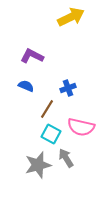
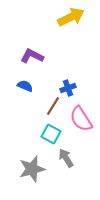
blue semicircle: moved 1 px left
brown line: moved 6 px right, 3 px up
pink semicircle: moved 8 px up; rotated 44 degrees clockwise
gray star: moved 6 px left, 4 px down
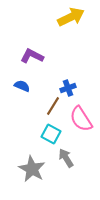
blue semicircle: moved 3 px left
gray star: rotated 28 degrees counterclockwise
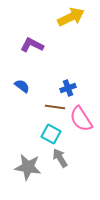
purple L-shape: moved 11 px up
blue semicircle: rotated 14 degrees clockwise
brown line: moved 2 px right, 1 px down; rotated 66 degrees clockwise
gray arrow: moved 6 px left
gray star: moved 4 px left, 2 px up; rotated 20 degrees counterclockwise
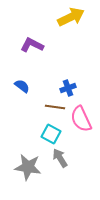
pink semicircle: rotated 8 degrees clockwise
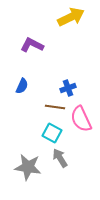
blue semicircle: rotated 77 degrees clockwise
cyan square: moved 1 px right, 1 px up
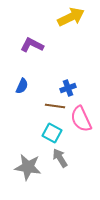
brown line: moved 1 px up
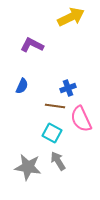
gray arrow: moved 2 px left, 3 px down
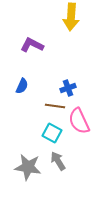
yellow arrow: rotated 120 degrees clockwise
pink semicircle: moved 2 px left, 2 px down
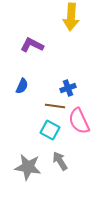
cyan square: moved 2 px left, 3 px up
gray arrow: moved 2 px right
